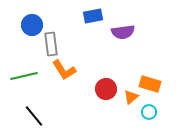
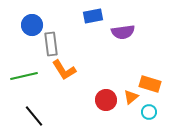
red circle: moved 11 px down
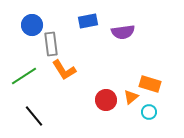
blue rectangle: moved 5 px left, 5 px down
green line: rotated 20 degrees counterclockwise
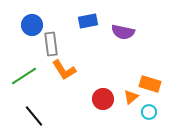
purple semicircle: rotated 20 degrees clockwise
red circle: moved 3 px left, 1 px up
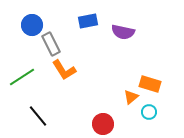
gray rectangle: rotated 20 degrees counterclockwise
green line: moved 2 px left, 1 px down
red circle: moved 25 px down
black line: moved 4 px right
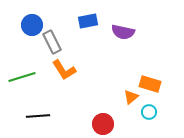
gray rectangle: moved 1 px right, 2 px up
green line: rotated 16 degrees clockwise
black line: rotated 55 degrees counterclockwise
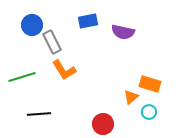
black line: moved 1 px right, 2 px up
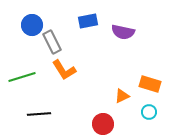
orange triangle: moved 9 px left, 1 px up; rotated 14 degrees clockwise
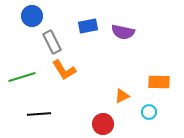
blue rectangle: moved 5 px down
blue circle: moved 9 px up
orange rectangle: moved 9 px right, 2 px up; rotated 15 degrees counterclockwise
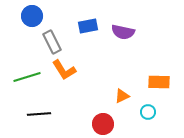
green line: moved 5 px right
cyan circle: moved 1 px left
